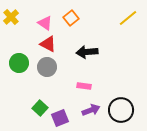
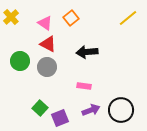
green circle: moved 1 px right, 2 px up
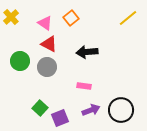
red triangle: moved 1 px right
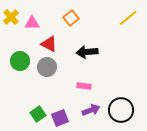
pink triangle: moved 13 px left; rotated 35 degrees counterclockwise
green square: moved 2 px left, 6 px down; rotated 14 degrees clockwise
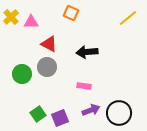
orange square: moved 5 px up; rotated 28 degrees counterclockwise
pink triangle: moved 1 px left, 1 px up
green circle: moved 2 px right, 13 px down
black circle: moved 2 px left, 3 px down
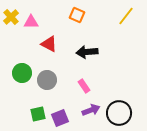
orange square: moved 6 px right, 2 px down
yellow line: moved 2 px left, 2 px up; rotated 12 degrees counterclockwise
gray circle: moved 13 px down
green circle: moved 1 px up
pink rectangle: rotated 48 degrees clockwise
green square: rotated 21 degrees clockwise
